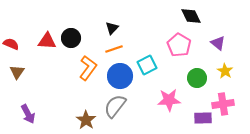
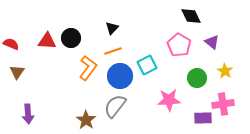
purple triangle: moved 6 px left, 1 px up
orange line: moved 1 px left, 2 px down
purple arrow: rotated 24 degrees clockwise
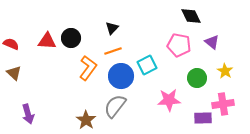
pink pentagon: rotated 20 degrees counterclockwise
brown triangle: moved 3 px left, 1 px down; rotated 21 degrees counterclockwise
blue circle: moved 1 px right
purple arrow: rotated 12 degrees counterclockwise
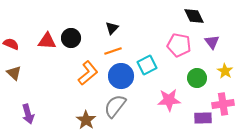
black diamond: moved 3 px right
purple triangle: rotated 14 degrees clockwise
orange L-shape: moved 5 px down; rotated 15 degrees clockwise
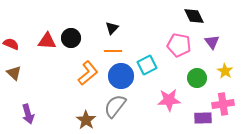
orange line: rotated 18 degrees clockwise
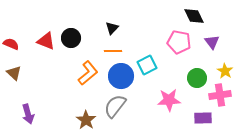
red triangle: moved 1 px left; rotated 18 degrees clockwise
pink pentagon: moved 3 px up
pink cross: moved 3 px left, 9 px up
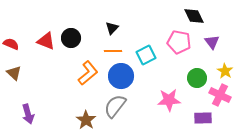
cyan square: moved 1 px left, 10 px up
pink cross: rotated 35 degrees clockwise
